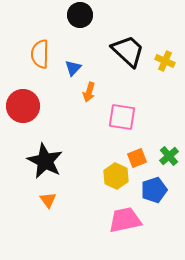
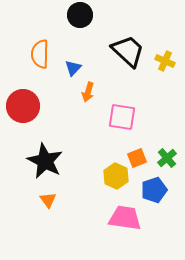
orange arrow: moved 1 px left
green cross: moved 2 px left, 2 px down
pink trapezoid: moved 2 px up; rotated 20 degrees clockwise
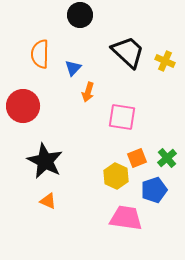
black trapezoid: moved 1 px down
orange triangle: moved 1 px down; rotated 30 degrees counterclockwise
pink trapezoid: moved 1 px right
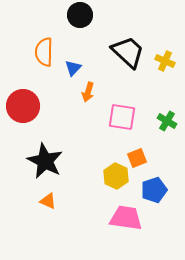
orange semicircle: moved 4 px right, 2 px up
green cross: moved 37 px up; rotated 18 degrees counterclockwise
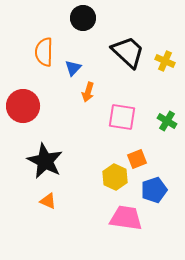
black circle: moved 3 px right, 3 px down
orange square: moved 1 px down
yellow hexagon: moved 1 px left, 1 px down
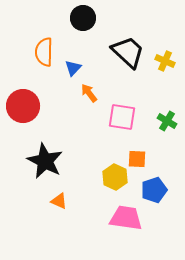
orange arrow: moved 1 px right, 1 px down; rotated 126 degrees clockwise
orange square: rotated 24 degrees clockwise
orange triangle: moved 11 px right
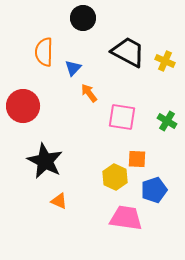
black trapezoid: rotated 15 degrees counterclockwise
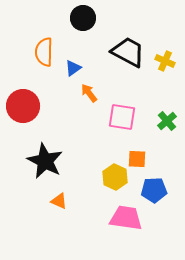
blue triangle: rotated 12 degrees clockwise
green cross: rotated 18 degrees clockwise
blue pentagon: rotated 15 degrees clockwise
